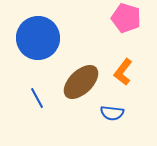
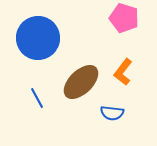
pink pentagon: moved 2 px left
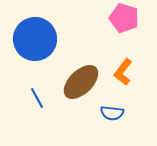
blue circle: moved 3 px left, 1 px down
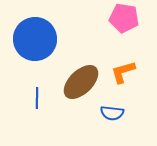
pink pentagon: rotated 8 degrees counterclockwise
orange L-shape: rotated 36 degrees clockwise
blue line: rotated 30 degrees clockwise
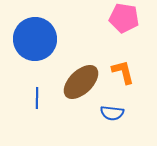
orange L-shape: rotated 92 degrees clockwise
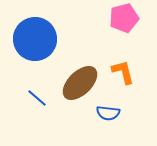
pink pentagon: rotated 24 degrees counterclockwise
brown ellipse: moved 1 px left, 1 px down
blue line: rotated 50 degrees counterclockwise
blue semicircle: moved 4 px left
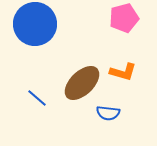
blue circle: moved 15 px up
orange L-shape: rotated 120 degrees clockwise
brown ellipse: moved 2 px right
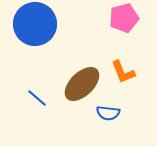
orange L-shape: rotated 52 degrees clockwise
brown ellipse: moved 1 px down
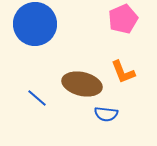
pink pentagon: moved 1 px left, 1 px down; rotated 8 degrees counterclockwise
brown ellipse: rotated 57 degrees clockwise
blue semicircle: moved 2 px left, 1 px down
